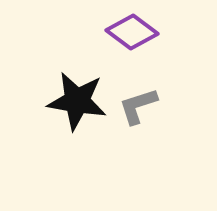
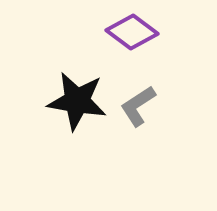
gray L-shape: rotated 15 degrees counterclockwise
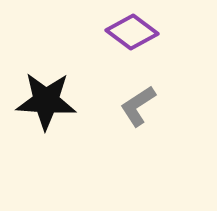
black star: moved 31 px left; rotated 6 degrees counterclockwise
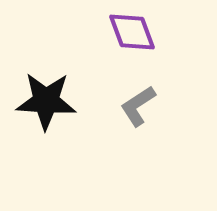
purple diamond: rotated 33 degrees clockwise
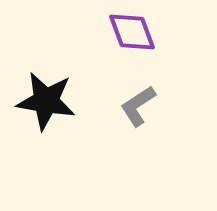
black star: rotated 6 degrees clockwise
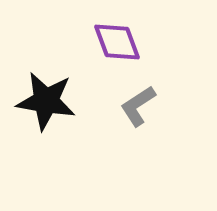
purple diamond: moved 15 px left, 10 px down
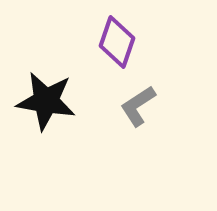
purple diamond: rotated 39 degrees clockwise
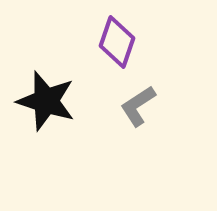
black star: rotated 8 degrees clockwise
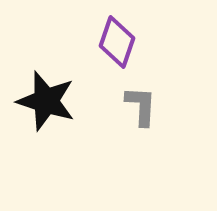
gray L-shape: moved 3 px right; rotated 126 degrees clockwise
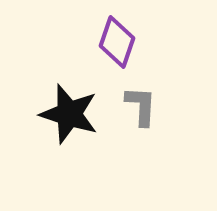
black star: moved 23 px right, 13 px down
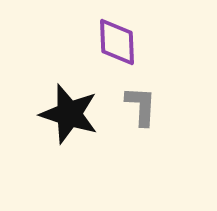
purple diamond: rotated 21 degrees counterclockwise
